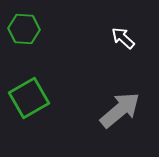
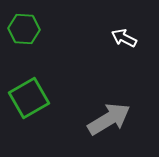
white arrow: moved 1 px right; rotated 15 degrees counterclockwise
gray arrow: moved 11 px left, 9 px down; rotated 9 degrees clockwise
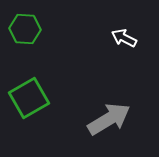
green hexagon: moved 1 px right
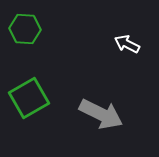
white arrow: moved 3 px right, 6 px down
gray arrow: moved 8 px left, 5 px up; rotated 57 degrees clockwise
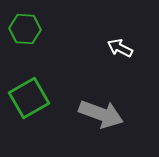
white arrow: moved 7 px left, 4 px down
gray arrow: rotated 6 degrees counterclockwise
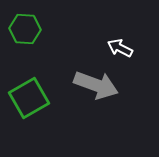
gray arrow: moved 5 px left, 29 px up
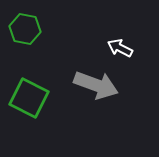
green hexagon: rotated 8 degrees clockwise
green square: rotated 33 degrees counterclockwise
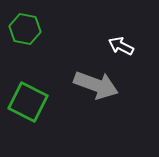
white arrow: moved 1 px right, 2 px up
green square: moved 1 px left, 4 px down
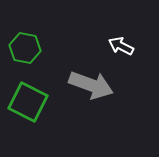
green hexagon: moved 19 px down
gray arrow: moved 5 px left
